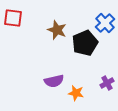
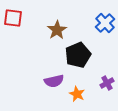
brown star: rotated 18 degrees clockwise
black pentagon: moved 7 px left, 12 px down
orange star: moved 1 px right, 1 px down; rotated 14 degrees clockwise
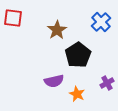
blue cross: moved 4 px left, 1 px up
black pentagon: rotated 10 degrees counterclockwise
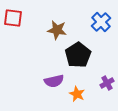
brown star: rotated 30 degrees counterclockwise
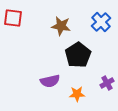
brown star: moved 4 px right, 4 px up
purple semicircle: moved 4 px left
orange star: rotated 28 degrees counterclockwise
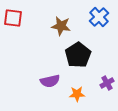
blue cross: moved 2 px left, 5 px up
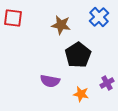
brown star: moved 1 px up
purple semicircle: rotated 24 degrees clockwise
orange star: moved 4 px right; rotated 14 degrees clockwise
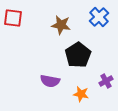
purple cross: moved 1 px left, 2 px up
